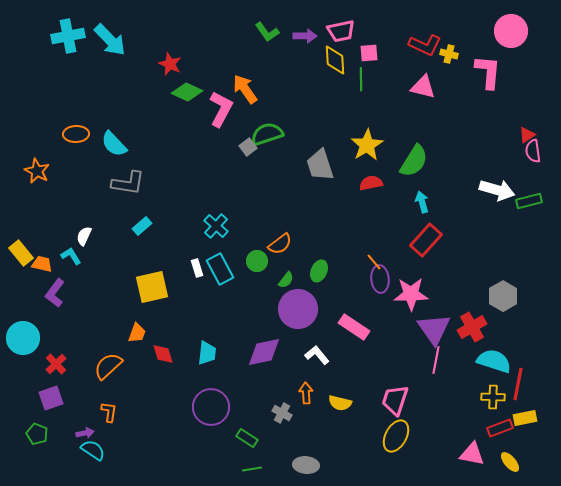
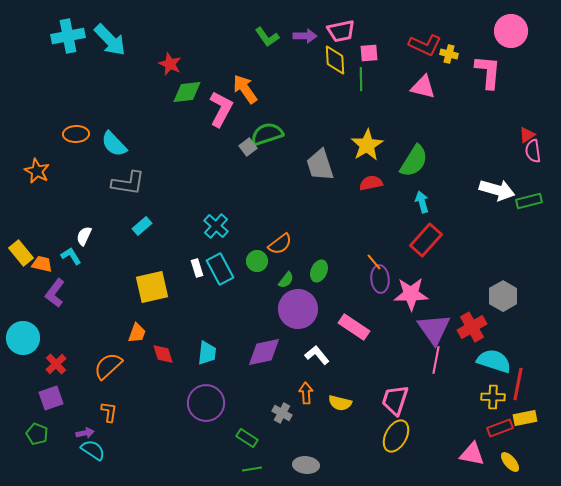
green L-shape at (267, 32): moved 5 px down
green diamond at (187, 92): rotated 32 degrees counterclockwise
purple circle at (211, 407): moved 5 px left, 4 px up
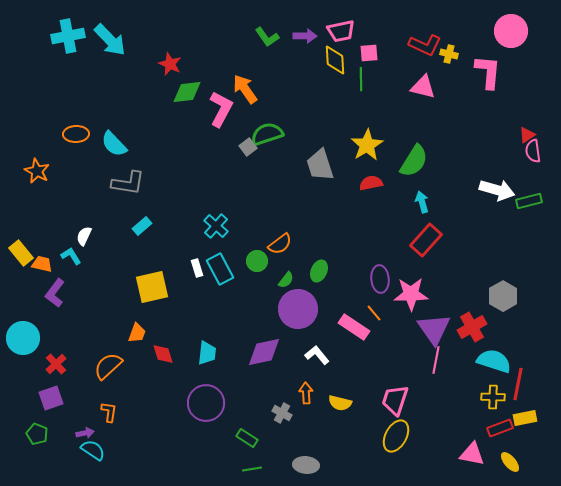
orange line at (374, 262): moved 51 px down
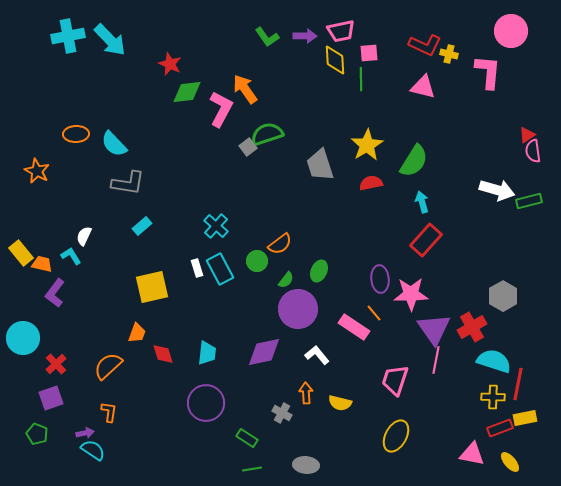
pink trapezoid at (395, 400): moved 20 px up
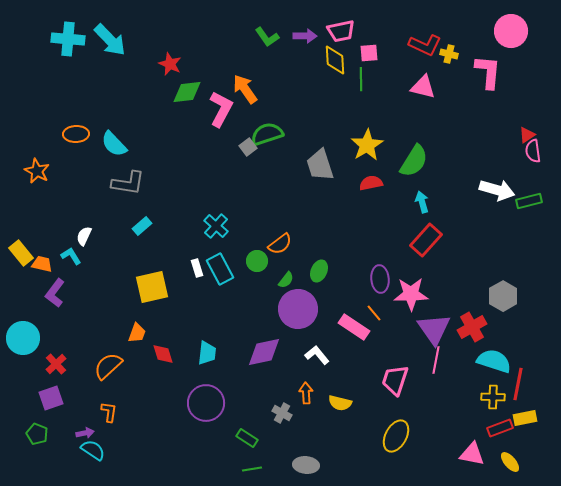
cyan cross at (68, 36): moved 3 px down; rotated 16 degrees clockwise
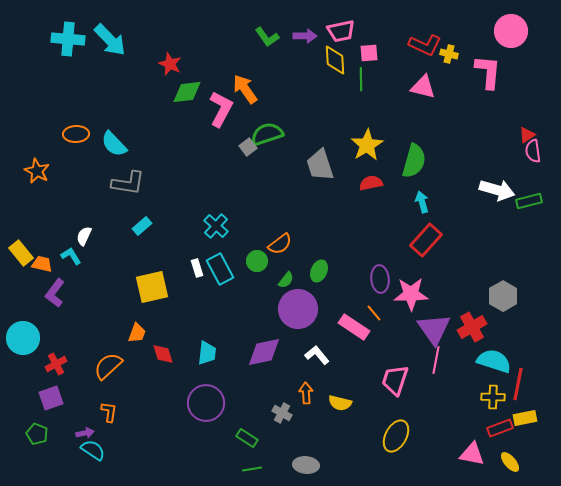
green semicircle at (414, 161): rotated 16 degrees counterclockwise
red cross at (56, 364): rotated 15 degrees clockwise
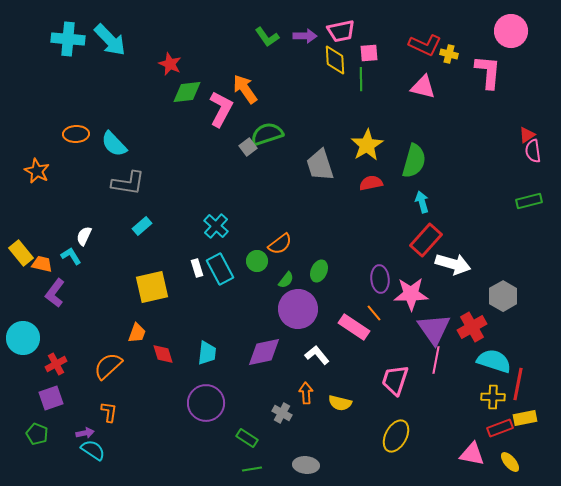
white arrow at (497, 190): moved 44 px left, 74 px down
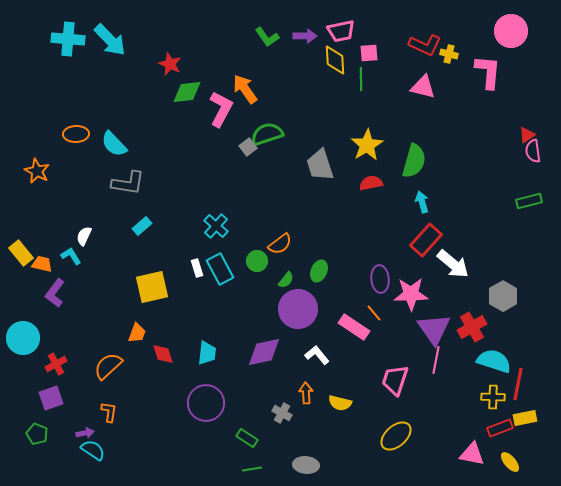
white arrow at (453, 264): rotated 24 degrees clockwise
yellow ellipse at (396, 436): rotated 20 degrees clockwise
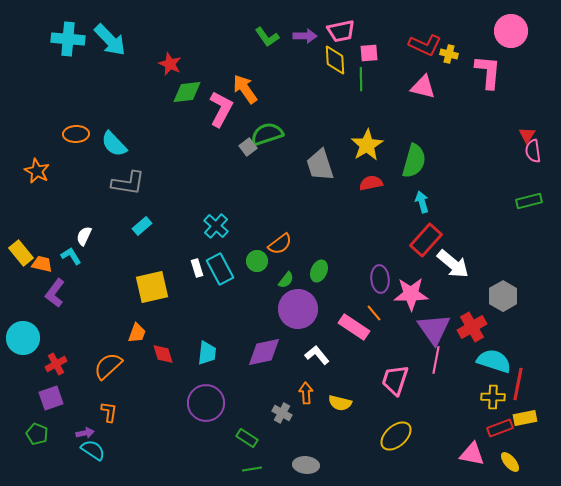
red triangle at (527, 135): rotated 24 degrees counterclockwise
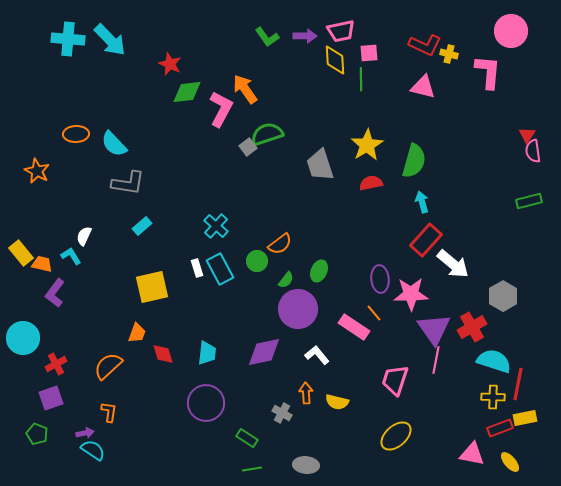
yellow semicircle at (340, 403): moved 3 px left, 1 px up
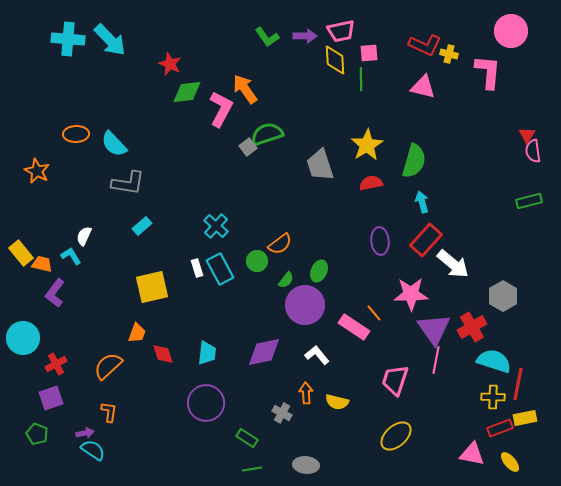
purple ellipse at (380, 279): moved 38 px up
purple circle at (298, 309): moved 7 px right, 4 px up
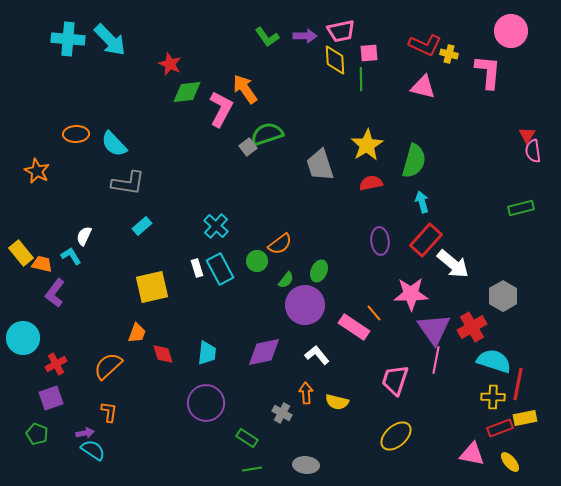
green rectangle at (529, 201): moved 8 px left, 7 px down
